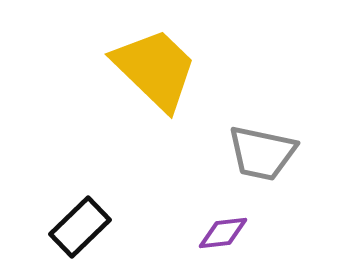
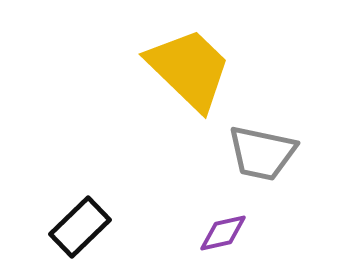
yellow trapezoid: moved 34 px right
purple diamond: rotated 6 degrees counterclockwise
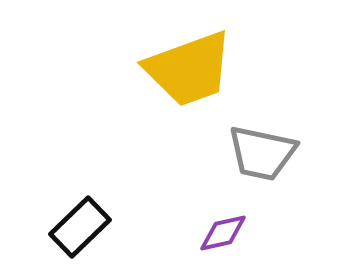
yellow trapezoid: rotated 116 degrees clockwise
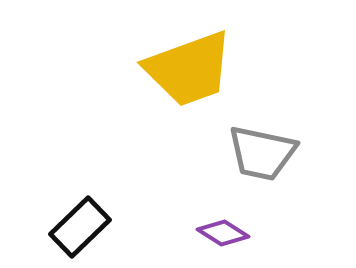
purple diamond: rotated 45 degrees clockwise
